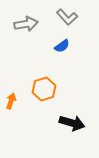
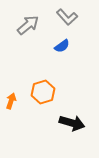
gray arrow: moved 2 px right, 1 px down; rotated 30 degrees counterclockwise
orange hexagon: moved 1 px left, 3 px down
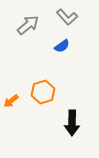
orange arrow: rotated 147 degrees counterclockwise
black arrow: rotated 75 degrees clockwise
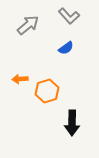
gray L-shape: moved 2 px right, 1 px up
blue semicircle: moved 4 px right, 2 px down
orange hexagon: moved 4 px right, 1 px up
orange arrow: moved 9 px right, 22 px up; rotated 35 degrees clockwise
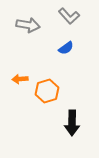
gray arrow: rotated 50 degrees clockwise
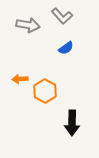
gray L-shape: moved 7 px left
orange hexagon: moved 2 px left; rotated 15 degrees counterclockwise
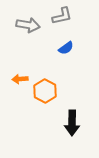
gray L-shape: rotated 60 degrees counterclockwise
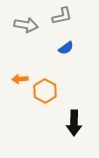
gray arrow: moved 2 px left
black arrow: moved 2 px right
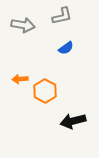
gray arrow: moved 3 px left
black arrow: moved 1 px left, 2 px up; rotated 75 degrees clockwise
